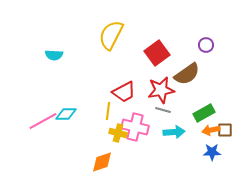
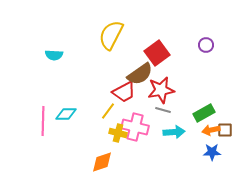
brown semicircle: moved 47 px left
yellow line: rotated 30 degrees clockwise
pink line: rotated 60 degrees counterclockwise
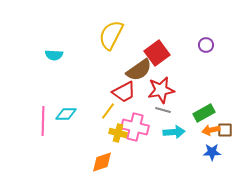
brown semicircle: moved 1 px left, 4 px up
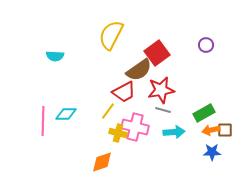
cyan semicircle: moved 1 px right, 1 px down
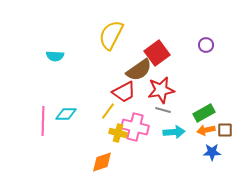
orange arrow: moved 5 px left
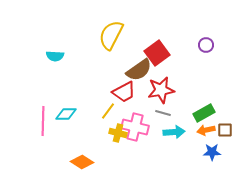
gray line: moved 3 px down
orange diamond: moved 20 px left; rotated 50 degrees clockwise
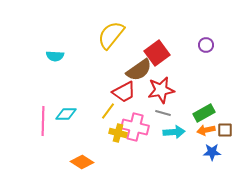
yellow semicircle: rotated 12 degrees clockwise
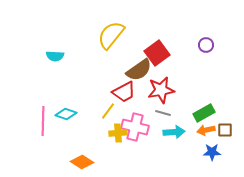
cyan diamond: rotated 20 degrees clockwise
yellow cross: rotated 18 degrees counterclockwise
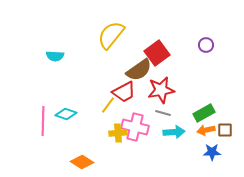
yellow line: moved 6 px up
